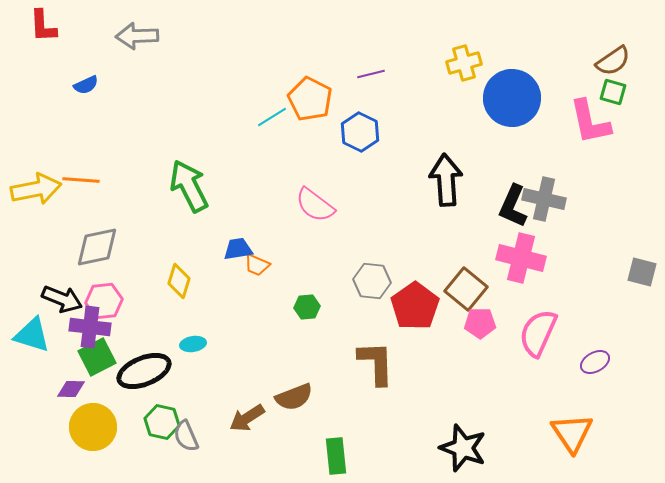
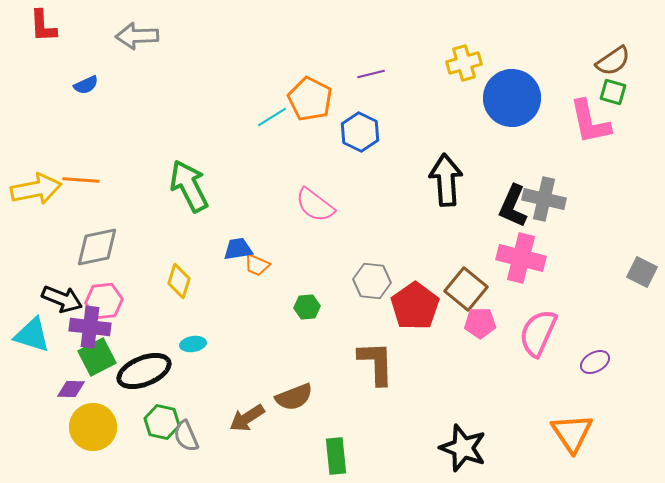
gray square at (642, 272): rotated 12 degrees clockwise
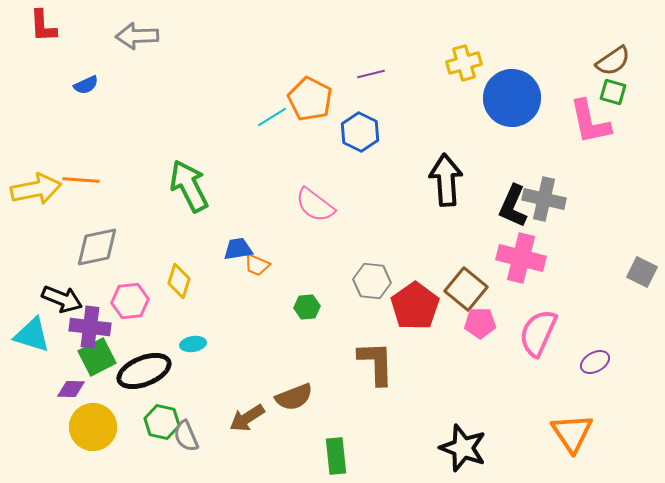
pink hexagon at (104, 301): moved 26 px right
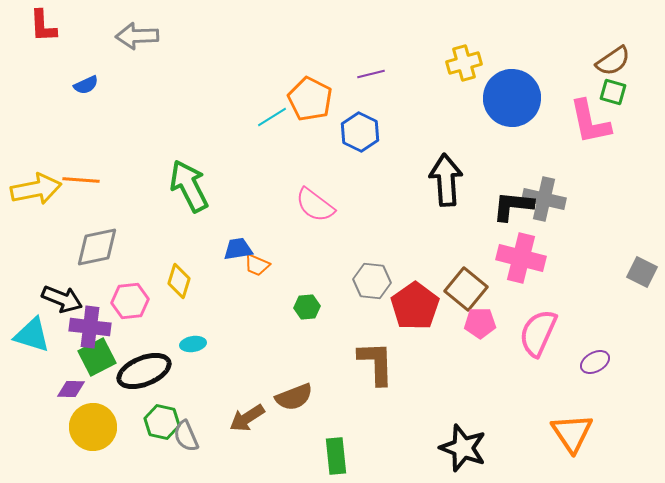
black L-shape at (513, 206): rotated 72 degrees clockwise
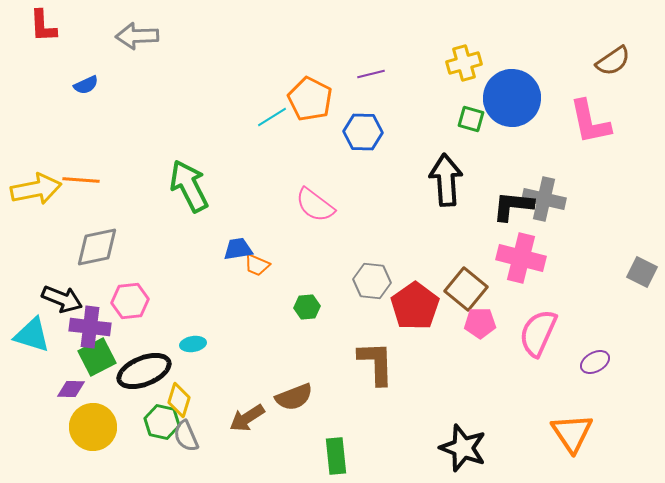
green square at (613, 92): moved 142 px left, 27 px down
blue hexagon at (360, 132): moved 3 px right; rotated 24 degrees counterclockwise
yellow diamond at (179, 281): moved 119 px down
